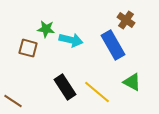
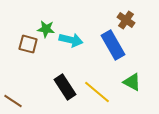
brown square: moved 4 px up
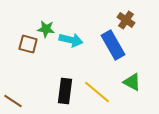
black rectangle: moved 4 px down; rotated 40 degrees clockwise
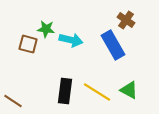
green triangle: moved 3 px left, 8 px down
yellow line: rotated 8 degrees counterclockwise
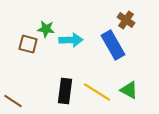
cyan arrow: rotated 15 degrees counterclockwise
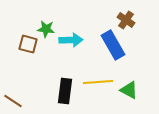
yellow line: moved 1 px right, 10 px up; rotated 36 degrees counterclockwise
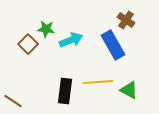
cyan arrow: rotated 20 degrees counterclockwise
brown square: rotated 30 degrees clockwise
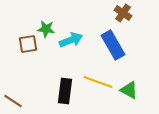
brown cross: moved 3 px left, 7 px up
brown square: rotated 36 degrees clockwise
yellow line: rotated 24 degrees clockwise
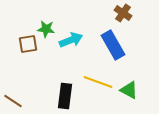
black rectangle: moved 5 px down
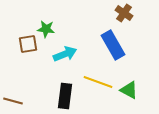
brown cross: moved 1 px right
cyan arrow: moved 6 px left, 14 px down
brown line: rotated 18 degrees counterclockwise
